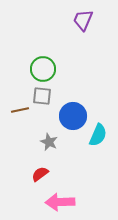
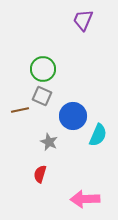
gray square: rotated 18 degrees clockwise
red semicircle: rotated 36 degrees counterclockwise
pink arrow: moved 25 px right, 3 px up
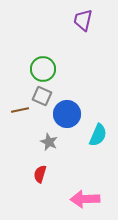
purple trapezoid: rotated 10 degrees counterclockwise
blue circle: moved 6 px left, 2 px up
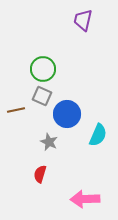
brown line: moved 4 px left
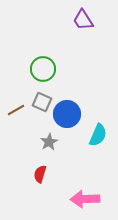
purple trapezoid: rotated 45 degrees counterclockwise
gray square: moved 6 px down
brown line: rotated 18 degrees counterclockwise
gray star: rotated 18 degrees clockwise
